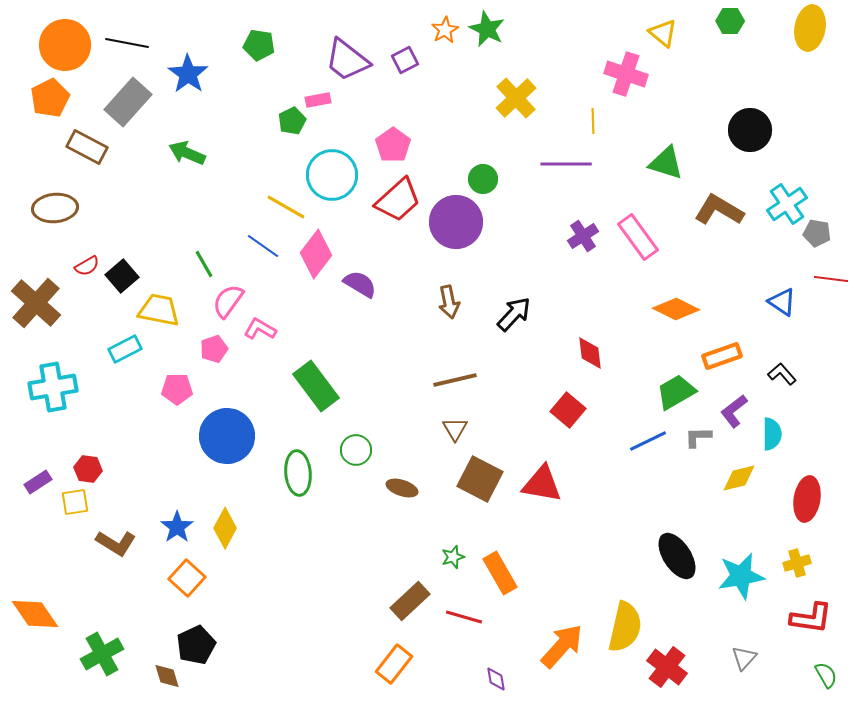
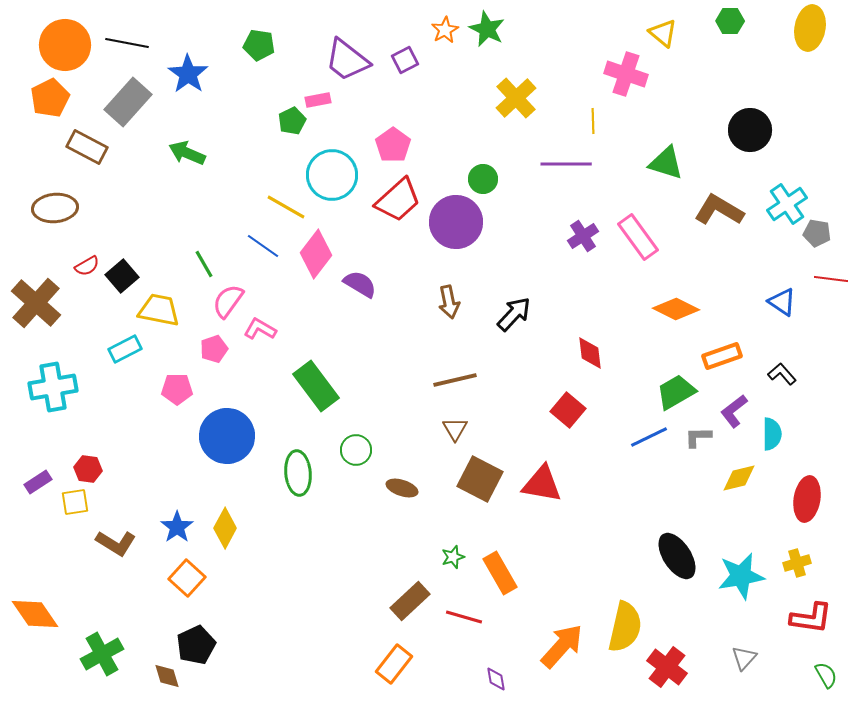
blue line at (648, 441): moved 1 px right, 4 px up
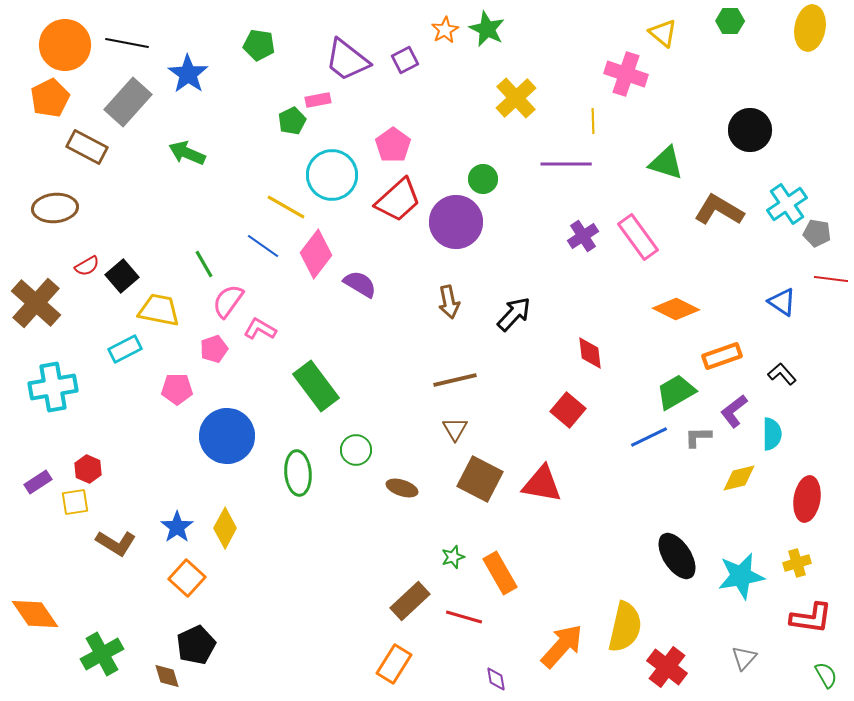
red hexagon at (88, 469): rotated 16 degrees clockwise
orange rectangle at (394, 664): rotated 6 degrees counterclockwise
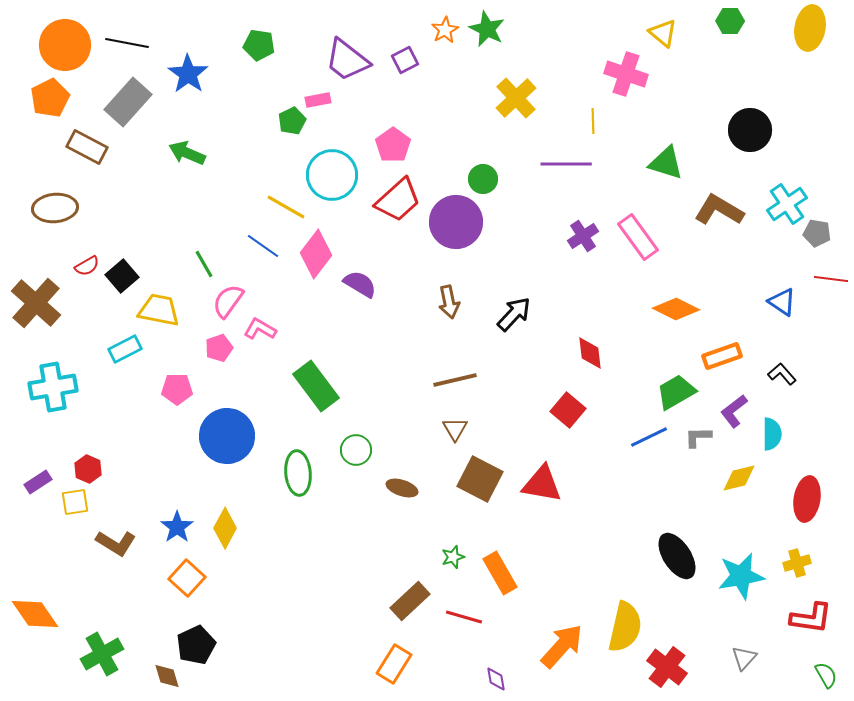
pink pentagon at (214, 349): moved 5 px right, 1 px up
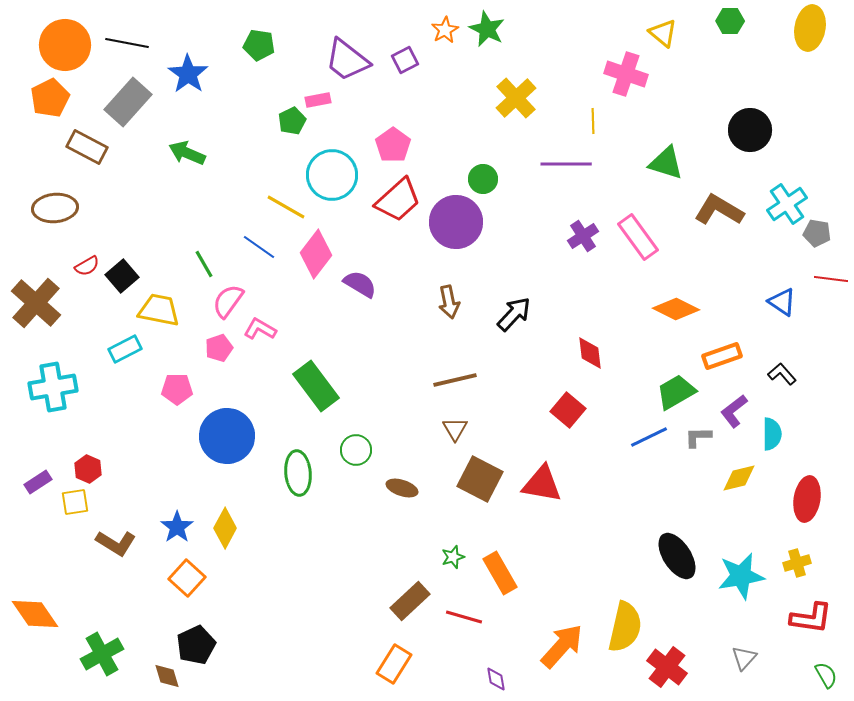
blue line at (263, 246): moved 4 px left, 1 px down
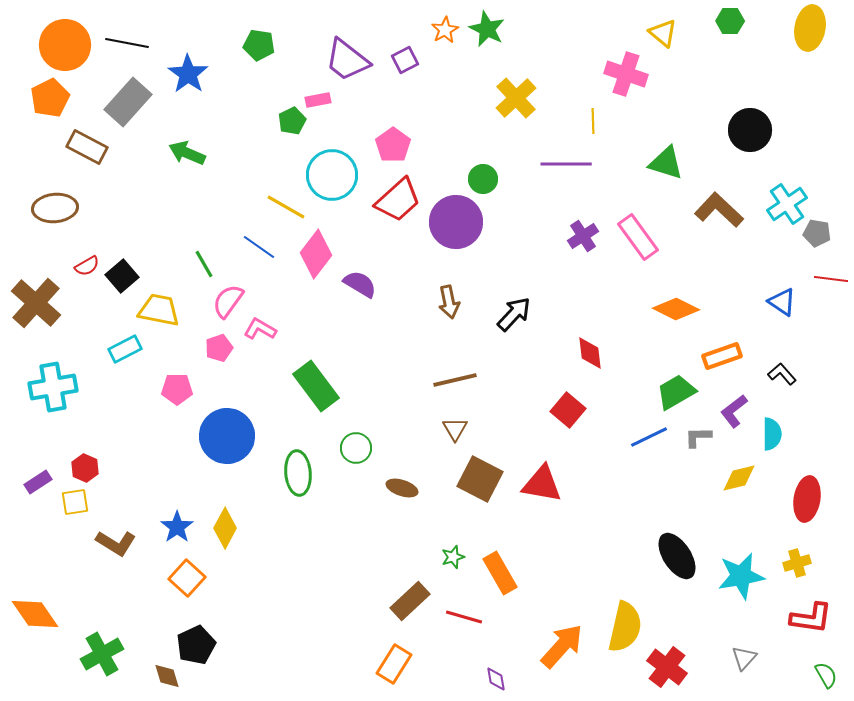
brown L-shape at (719, 210): rotated 12 degrees clockwise
green circle at (356, 450): moved 2 px up
red hexagon at (88, 469): moved 3 px left, 1 px up
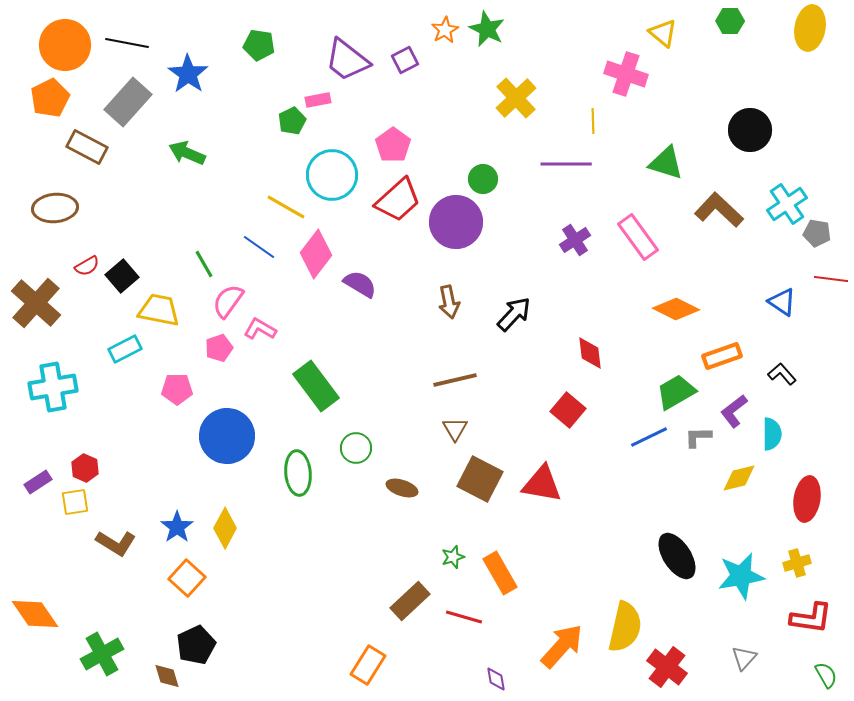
purple cross at (583, 236): moved 8 px left, 4 px down
orange rectangle at (394, 664): moved 26 px left, 1 px down
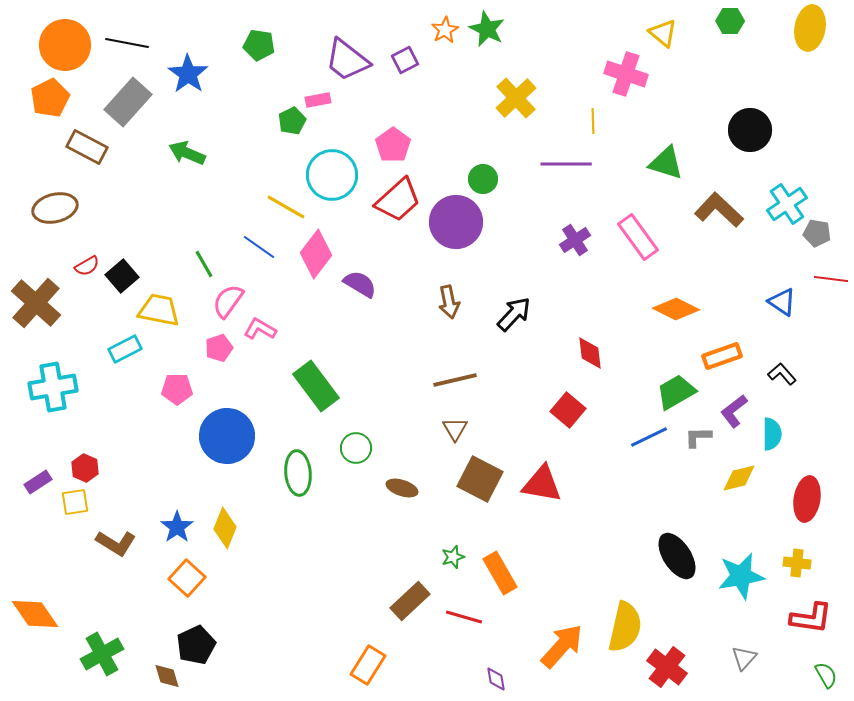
brown ellipse at (55, 208): rotated 9 degrees counterclockwise
yellow diamond at (225, 528): rotated 6 degrees counterclockwise
yellow cross at (797, 563): rotated 24 degrees clockwise
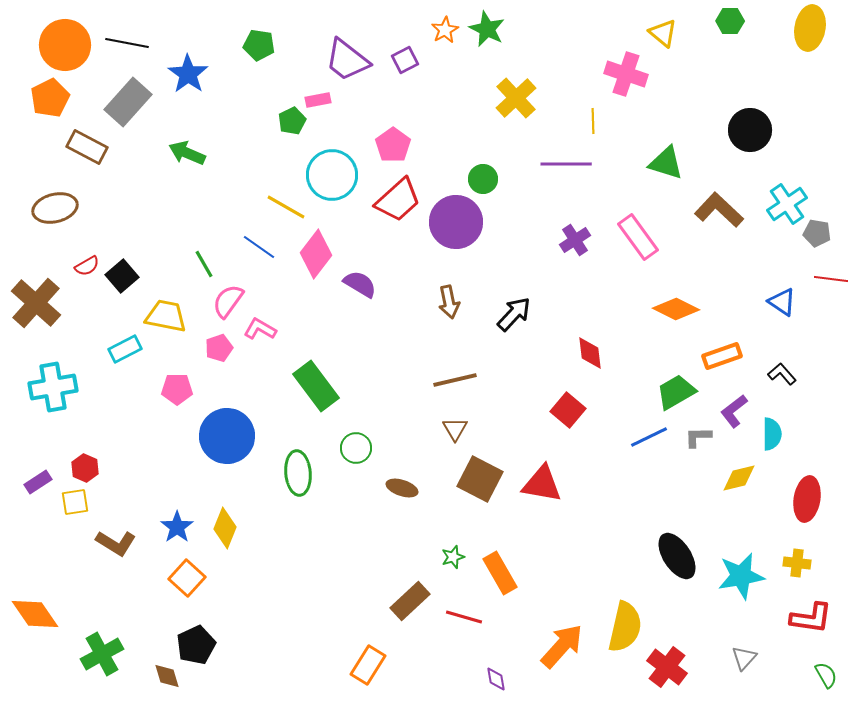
yellow trapezoid at (159, 310): moved 7 px right, 6 px down
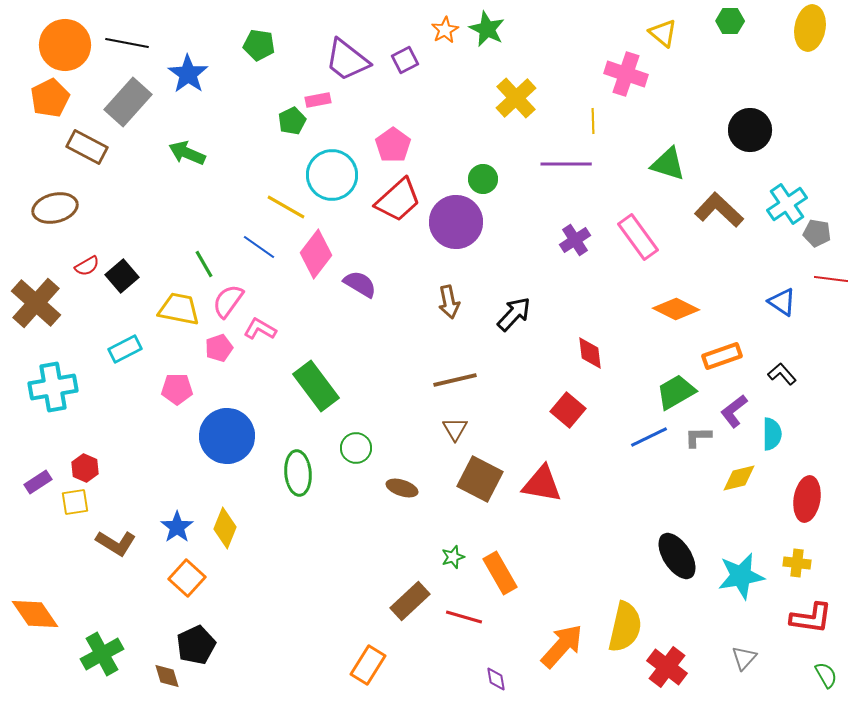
green triangle at (666, 163): moved 2 px right, 1 px down
yellow trapezoid at (166, 316): moved 13 px right, 7 px up
